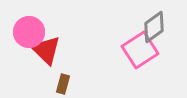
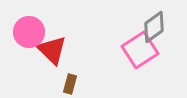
red triangle: moved 6 px right
brown rectangle: moved 7 px right
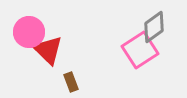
red triangle: moved 4 px left
brown rectangle: moved 1 px right, 2 px up; rotated 36 degrees counterclockwise
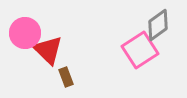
gray diamond: moved 4 px right, 2 px up
pink circle: moved 4 px left, 1 px down
brown rectangle: moved 5 px left, 5 px up
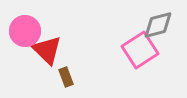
gray diamond: rotated 20 degrees clockwise
pink circle: moved 2 px up
red triangle: moved 1 px left
